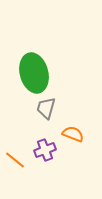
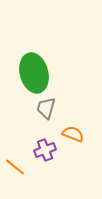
orange line: moved 7 px down
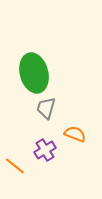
orange semicircle: moved 2 px right
purple cross: rotated 10 degrees counterclockwise
orange line: moved 1 px up
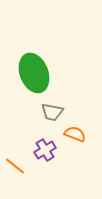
green ellipse: rotated 6 degrees counterclockwise
gray trapezoid: moved 6 px right, 4 px down; rotated 95 degrees counterclockwise
